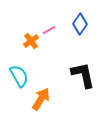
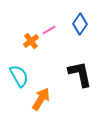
black L-shape: moved 3 px left, 1 px up
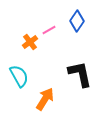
blue diamond: moved 3 px left, 3 px up
orange cross: moved 1 px left, 1 px down
orange arrow: moved 4 px right
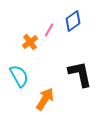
blue diamond: moved 4 px left; rotated 20 degrees clockwise
pink line: rotated 32 degrees counterclockwise
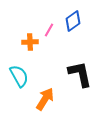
orange cross: rotated 35 degrees clockwise
